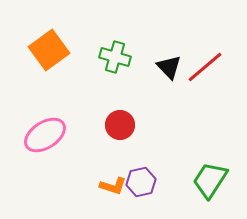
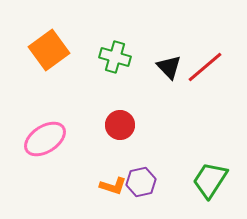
pink ellipse: moved 4 px down
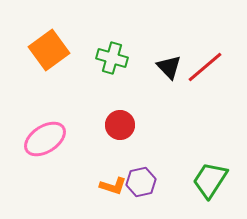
green cross: moved 3 px left, 1 px down
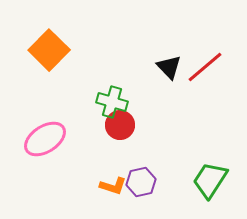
orange square: rotated 9 degrees counterclockwise
green cross: moved 44 px down
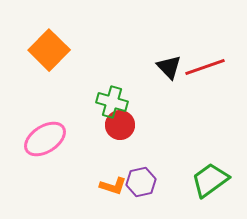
red line: rotated 21 degrees clockwise
green trapezoid: rotated 21 degrees clockwise
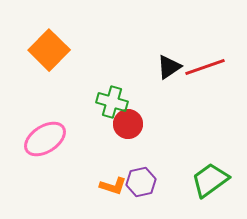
black triangle: rotated 40 degrees clockwise
red circle: moved 8 px right, 1 px up
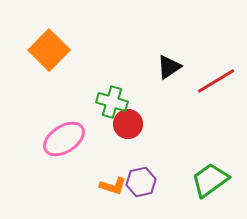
red line: moved 11 px right, 14 px down; rotated 12 degrees counterclockwise
pink ellipse: moved 19 px right
